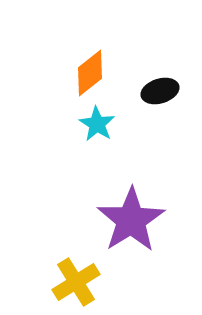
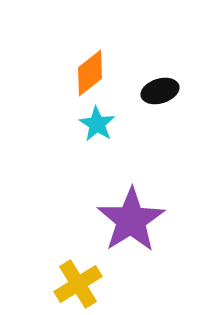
yellow cross: moved 2 px right, 2 px down
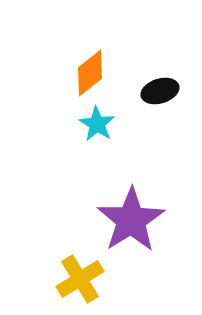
yellow cross: moved 2 px right, 5 px up
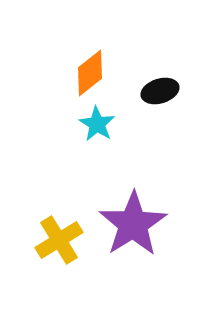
purple star: moved 2 px right, 4 px down
yellow cross: moved 21 px left, 39 px up
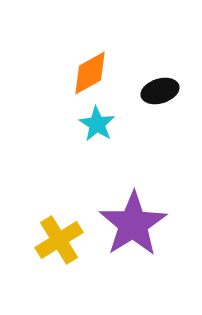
orange diamond: rotated 9 degrees clockwise
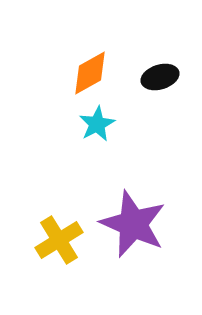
black ellipse: moved 14 px up
cyan star: rotated 12 degrees clockwise
purple star: rotated 16 degrees counterclockwise
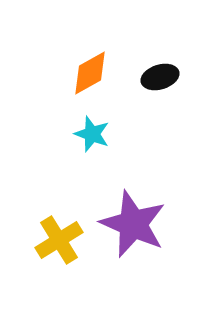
cyan star: moved 5 px left, 10 px down; rotated 24 degrees counterclockwise
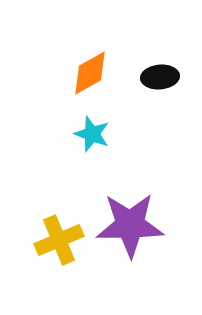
black ellipse: rotated 12 degrees clockwise
purple star: moved 3 px left, 1 px down; rotated 24 degrees counterclockwise
yellow cross: rotated 9 degrees clockwise
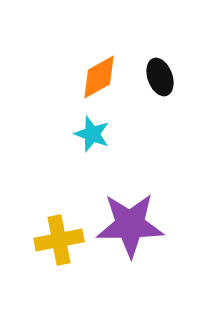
orange diamond: moved 9 px right, 4 px down
black ellipse: rotated 75 degrees clockwise
yellow cross: rotated 12 degrees clockwise
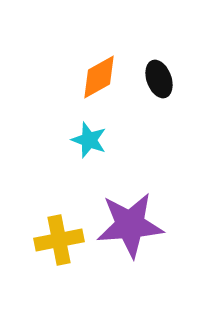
black ellipse: moved 1 px left, 2 px down
cyan star: moved 3 px left, 6 px down
purple star: rotated 4 degrees counterclockwise
